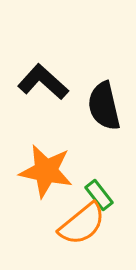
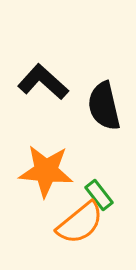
orange star: rotated 6 degrees counterclockwise
orange semicircle: moved 2 px left, 1 px up
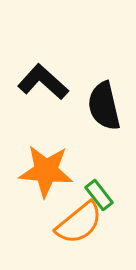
orange semicircle: moved 1 px left
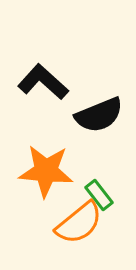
black semicircle: moved 5 px left, 9 px down; rotated 99 degrees counterclockwise
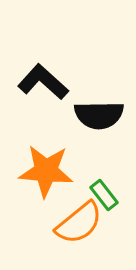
black semicircle: rotated 21 degrees clockwise
green rectangle: moved 5 px right
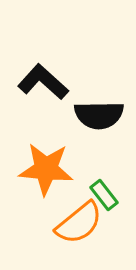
orange star: moved 2 px up
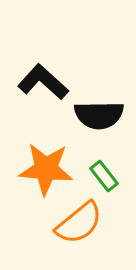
green rectangle: moved 19 px up
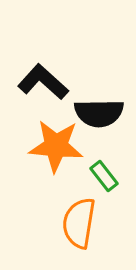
black semicircle: moved 2 px up
orange star: moved 10 px right, 23 px up
orange semicircle: rotated 138 degrees clockwise
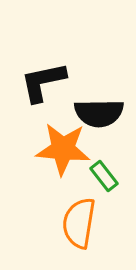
black L-shape: rotated 54 degrees counterclockwise
orange star: moved 7 px right, 3 px down
